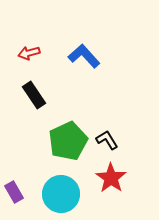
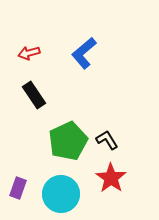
blue L-shape: moved 3 px up; rotated 88 degrees counterclockwise
purple rectangle: moved 4 px right, 4 px up; rotated 50 degrees clockwise
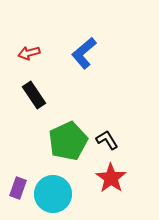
cyan circle: moved 8 px left
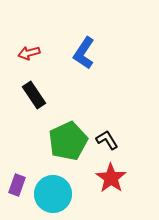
blue L-shape: rotated 16 degrees counterclockwise
purple rectangle: moved 1 px left, 3 px up
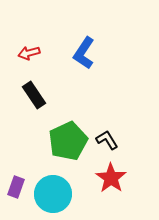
purple rectangle: moved 1 px left, 2 px down
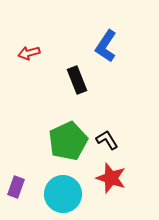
blue L-shape: moved 22 px right, 7 px up
black rectangle: moved 43 px right, 15 px up; rotated 12 degrees clockwise
red star: rotated 16 degrees counterclockwise
cyan circle: moved 10 px right
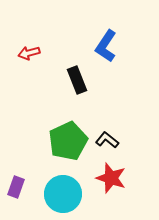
black L-shape: rotated 20 degrees counterclockwise
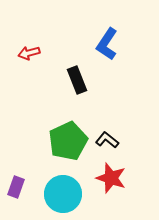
blue L-shape: moved 1 px right, 2 px up
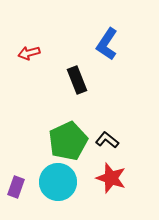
cyan circle: moved 5 px left, 12 px up
